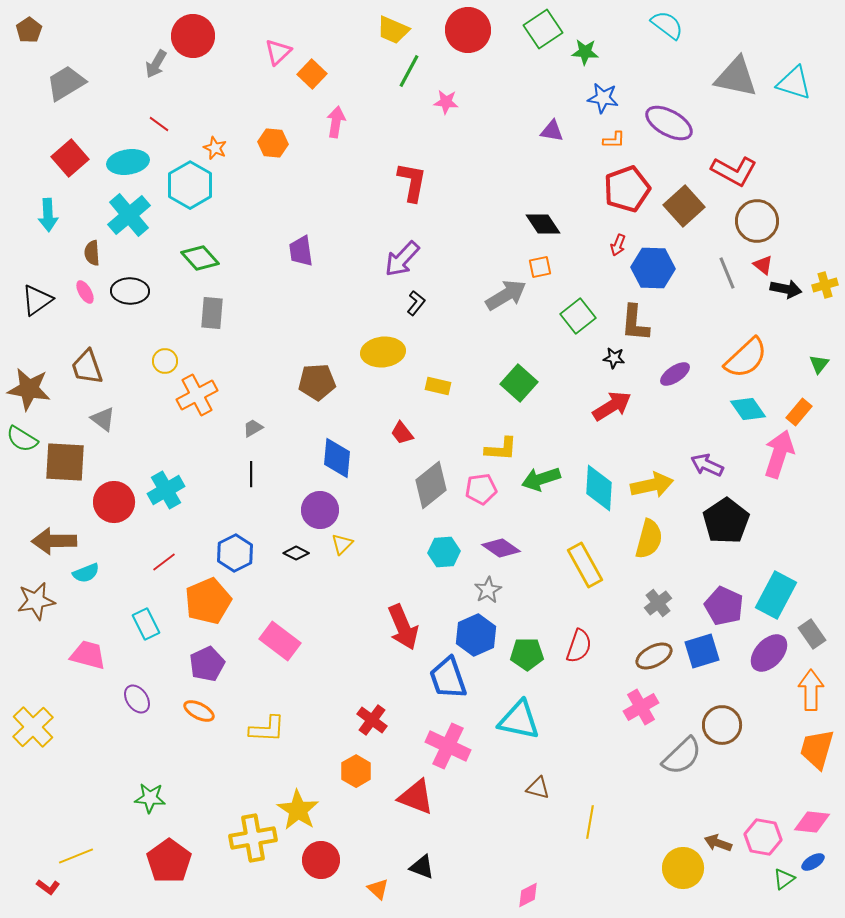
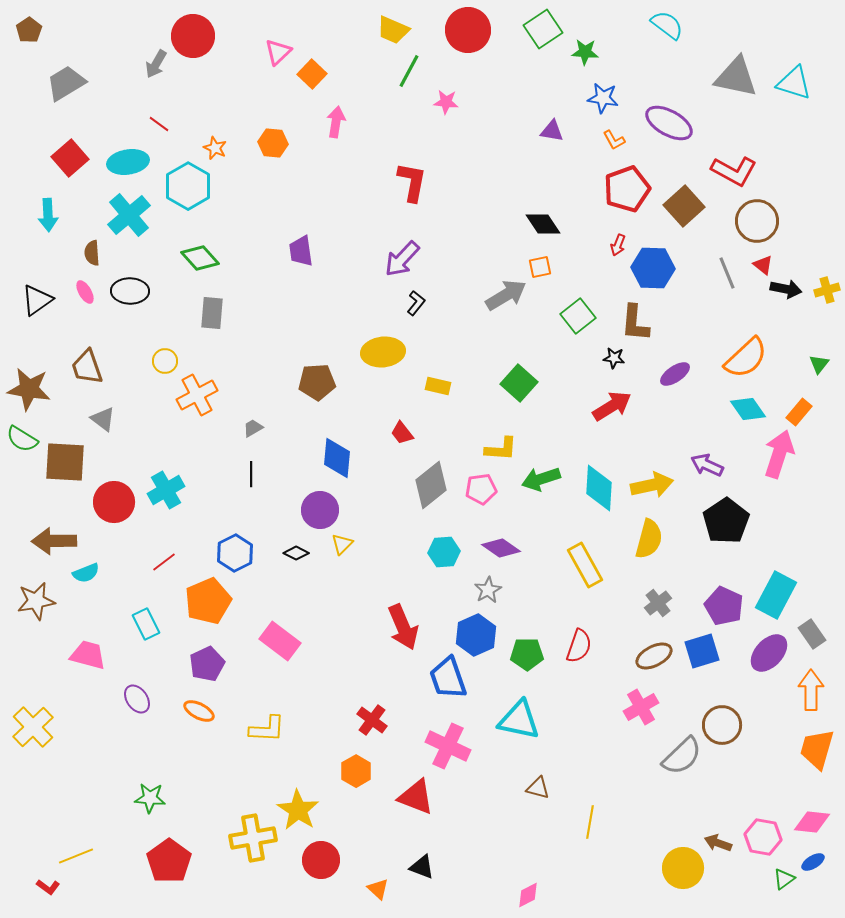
orange L-shape at (614, 140): rotated 60 degrees clockwise
cyan hexagon at (190, 185): moved 2 px left, 1 px down
yellow cross at (825, 285): moved 2 px right, 5 px down
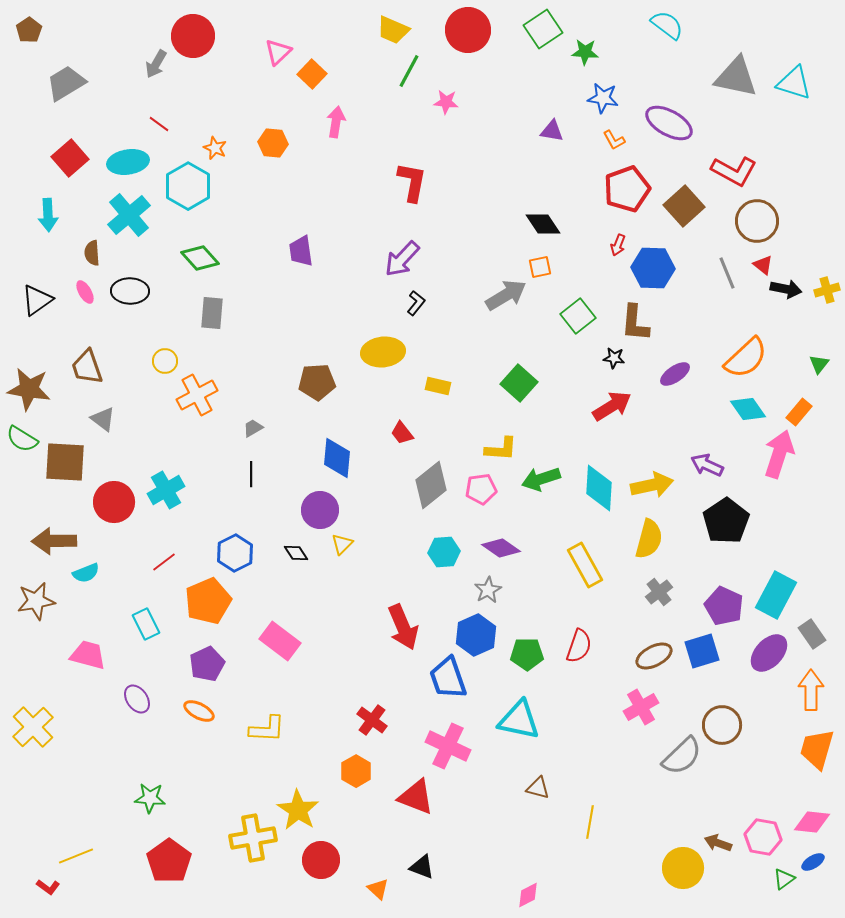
black diamond at (296, 553): rotated 30 degrees clockwise
gray cross at (658, 603): moved 1 px right, 11 px up
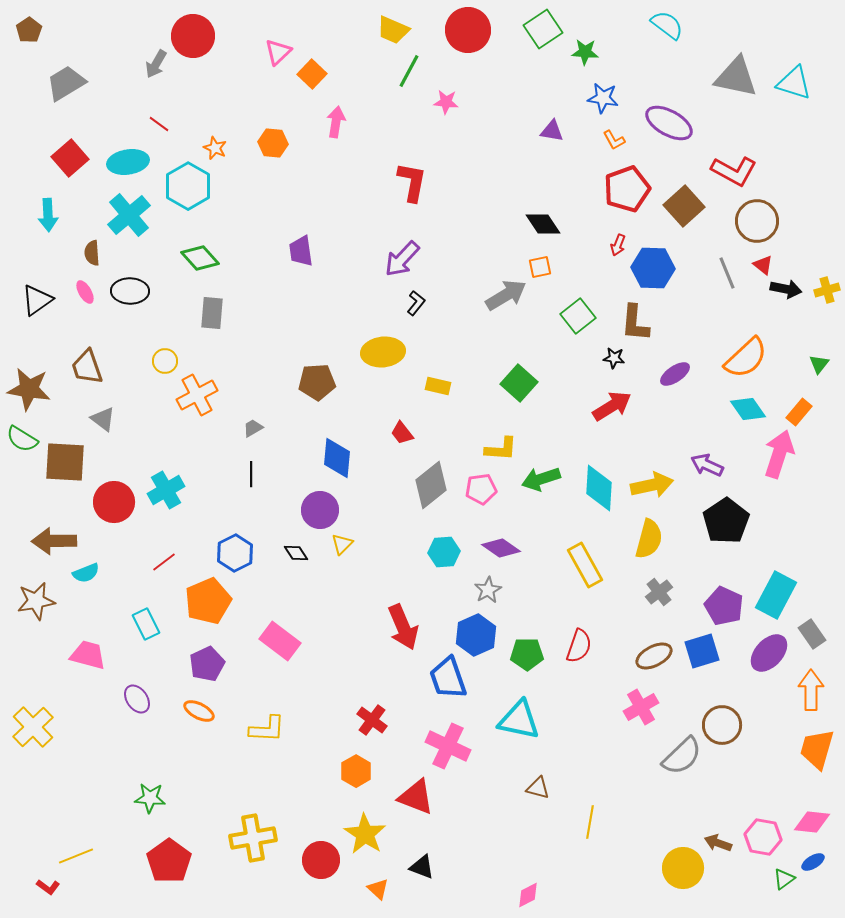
yellow star at (298, 810): moved 67 px right, 24 px down
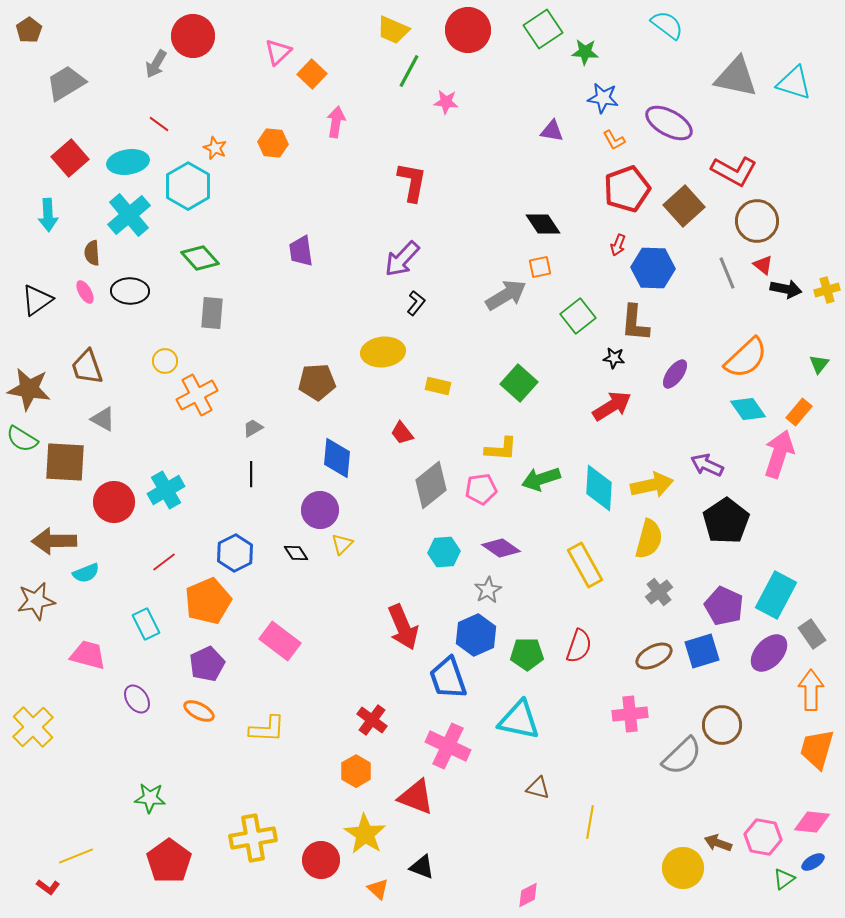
purple ellipse at (675, 374): rotated 20 degrees counterclockwise
gray triangle at (103, 419): rotated 8 degrees counterclockwise
pink cross at (641, 707): moved 11 px left, 7 px down; rotated 24 degrees clockwise
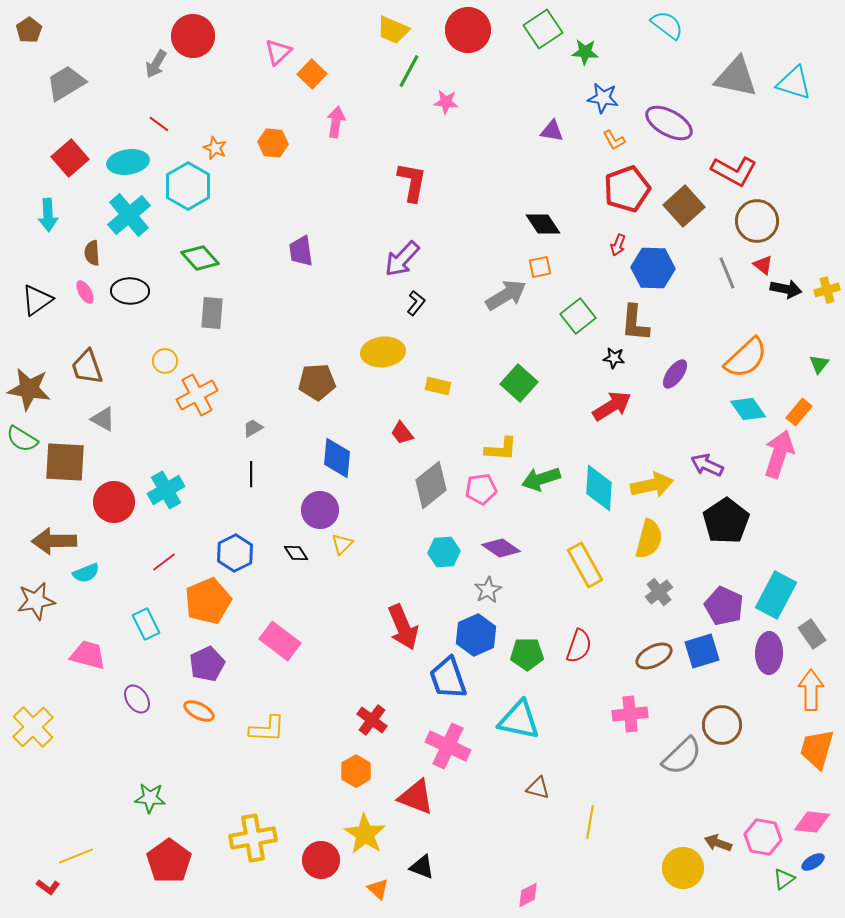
purple ellipse at (769, 653): rotated 42 degrees counterclockwise
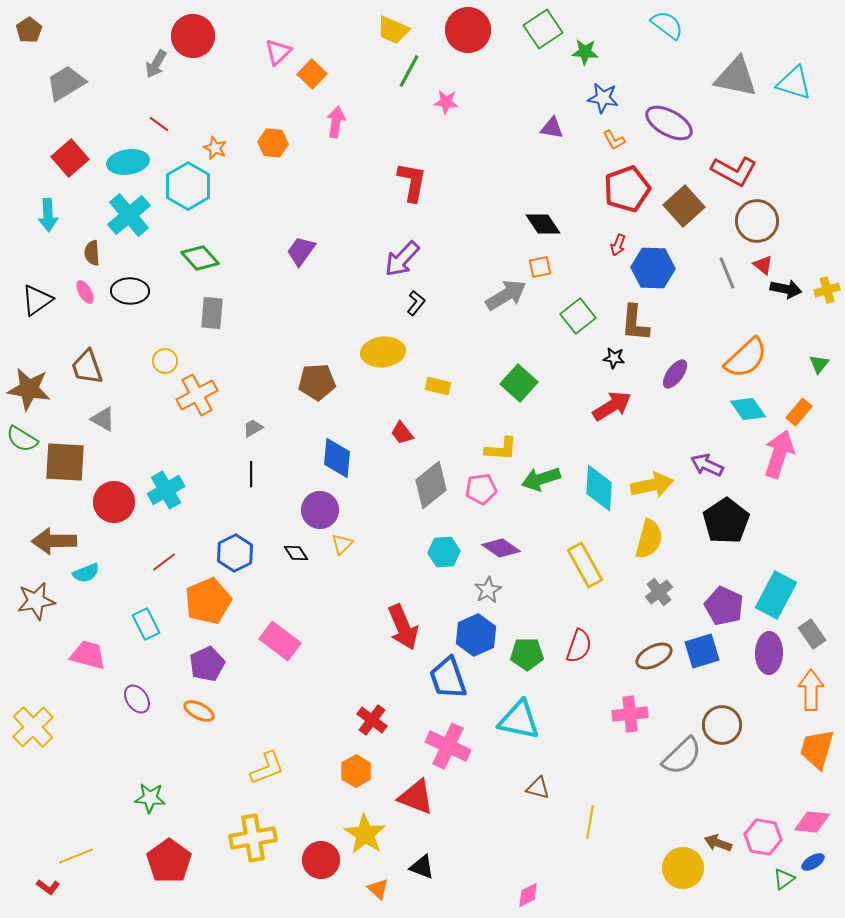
purple triangle at (552, 131): moved 3 px up
purple trapezoid at (301, 251): rotated 44 degrees clockwise
yellow L-shape at (267, 729): moved 39 px down; rotated 24 degrees counterclockwise
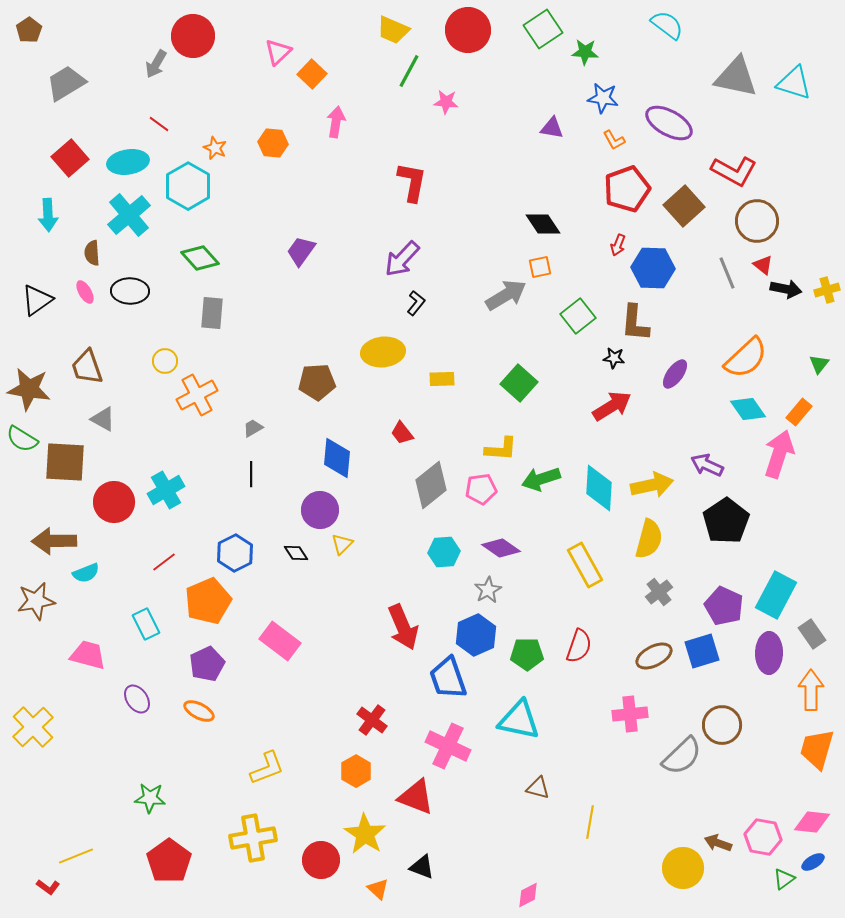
yellow rectangle at (438, 386): moved 4 px right, 7 px up; rotated 15 degrees counterclockwise
